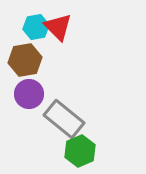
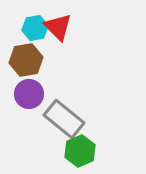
cyan hexagon: moved 1 px left, 1 px down
brown hexagon: moved 1 px right
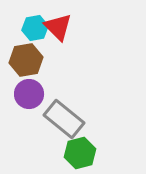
green hexagon: moved 2 px down; rotated 8 degrees clockwise
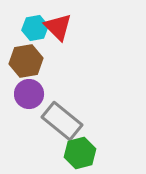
brown hexagon: moved 1 px down
gray rectangle: moved 2 px left, 2 px down
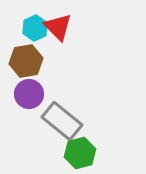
cyan hexagon: rotated 15 degrees counterclockwise
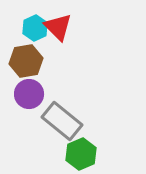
green hexagon: moved 1 px right, 1 px down; rotated 8 degrees counterclockwise
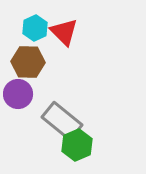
red triangle: moved 6 px right, 5 px down
brown hexagon: moved 2 px right, 1 px down; rotated 12 degrees clockwise
purple circle: moved 11 px left
green hexagon: moved 4 px left, 9 px up
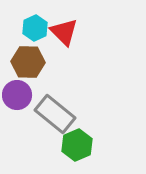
purple circle: moved 1 px left, 1 px down
gray rectangle: moved 7 px left, 7 px up
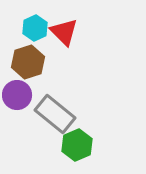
brown hexagon: rotated 20 degrees counterclockwise
